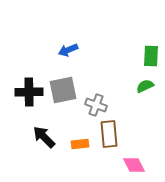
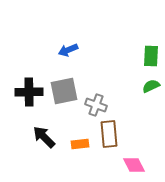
green semicircle: moved 6 px right
gray square: moved 1 px right, 1 px down
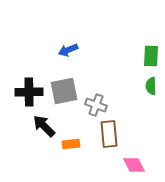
green semicircle: rotated 66 degrees counterclockwise
black arrow: moved 11 px up
orange rectangle: moved 9 px left
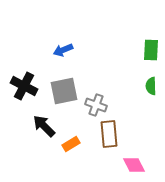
blue arrow: moved 5 px left
green rectangle: moved 6 px up
black cross: moved 5 px left, 6 px up; rotated 28 degrees clockwise
orange rectangle: rotated 24 degrees counterclockwise
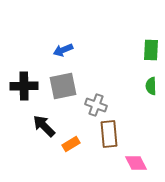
black cross: rotated 28 degrees counterclockwise
gray square: moved 1 px left, 5 px up
pink diamond: moved 2 px right, 2 px up
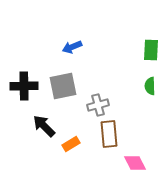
blue arrow: moved 9 px right, 3 px up
green semicircle: moved 1 px left
gray cross: moved 2 px right; rotated 35 degrees counterclockwise
pink diamond: moved 1 px left
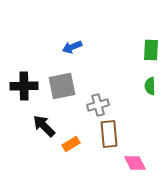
gray square: moved 1 px left
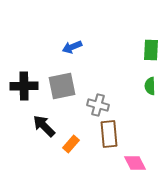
gray cross: rotated 30 degrees clockwise
orange rectangle: rotated 18 degrees counterclockwise
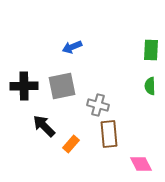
pink diamond: moved 6 px right, 1 px down
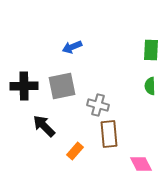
orange rectangle: moved 4 px right, 7 px down
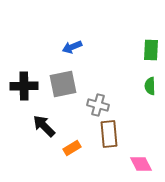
gray square: moved 1 px right, 2 px up
orange rectangle: moved 3 px left, 3 px up; rotated 18 degrees clockwise
